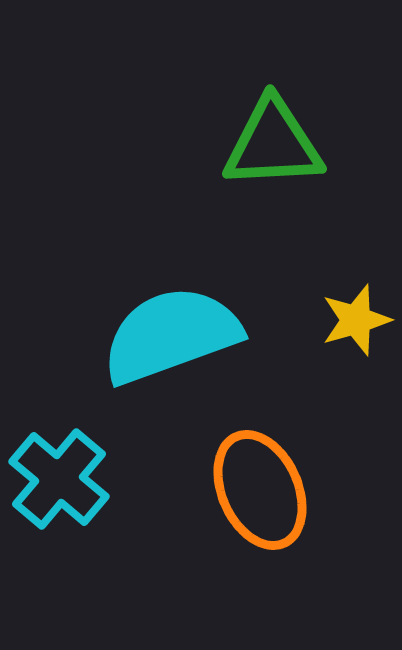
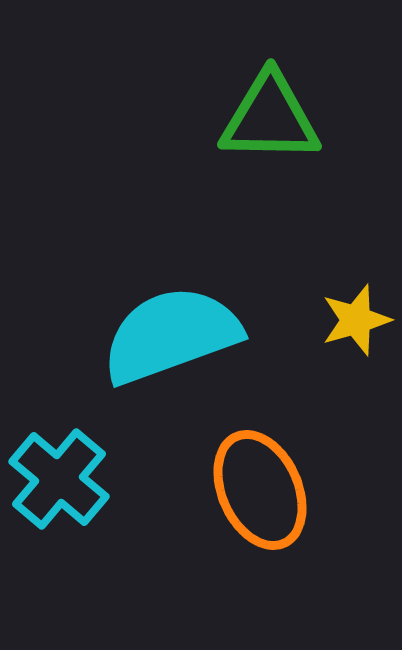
green triangle: moved 3 px left, 26 px up; rotated 4 degrees clockwise
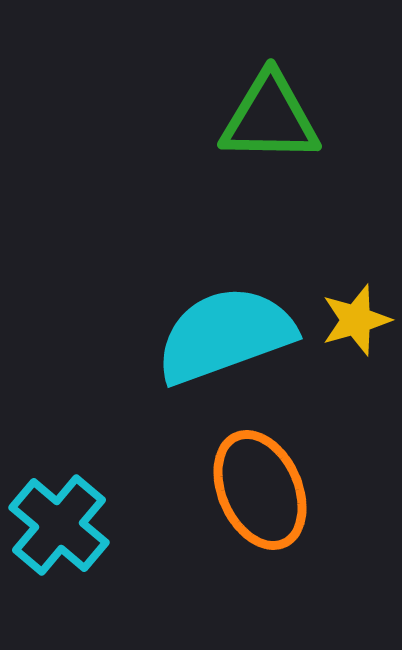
cyan semicircle: moved 54 px right
cyan cross: moved 46 px down
